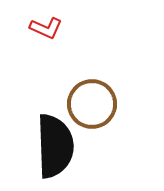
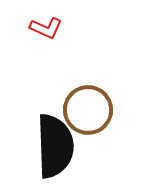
brown circle: moved 4 px left, 6 px down
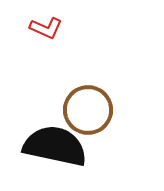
black semicircle: rotated 76 degrees counterclockwise
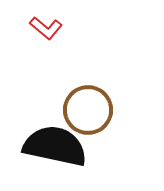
red L-shape: rotated 16 degrees clockwise
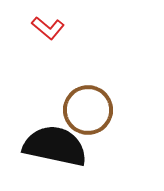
red L-shape: moved 2 px right
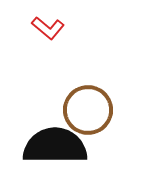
black semicircle: rotated 12 degrees counterclockwise
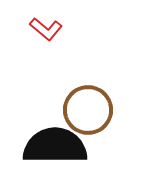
red L-shape: moved 2 px left, 1 px down
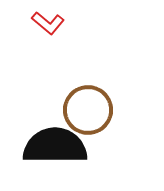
red L-shape: moved 2 px right, 6 px up
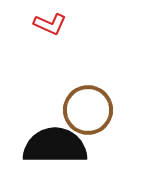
red L-shape: moved 2 px right, 1 px down; rotated 16 degrees counterclockwise
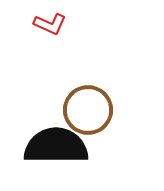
black semicircle: moved 1 px right
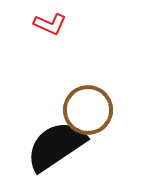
black semicircle: rotated 34 degrees counterclockwise
